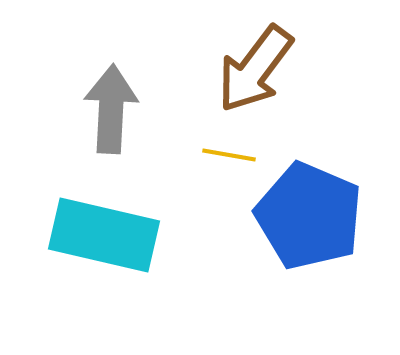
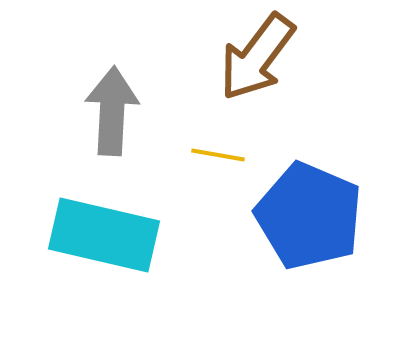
brown arrow: moved 2 px right, 12 px up
gray arrow: moved 1 px right, 2 px down
yellow line: moved 11 px left
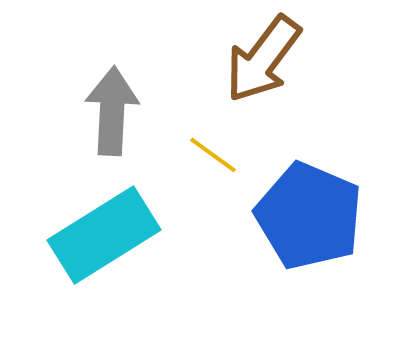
brown arrow: moved 6 px right, 2 px down
yellow line: moved 5 px left; rotated 26 degrees clockwise
cyan rectangle: rotated 45 degrees counterclockwise
